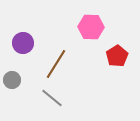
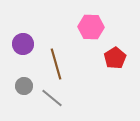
purple circle: moved 1 px down
red pentagon: moved 2 px left, 2 px down
brown line: rotated 48 degrees counterclockwise
gray circle: moved 12 px right, 6 px down
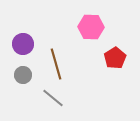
gray circle: moved 1 px left, 11 px up
gray line: moved 1 px right
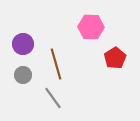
gray line: rotated 15 degrees clockwise
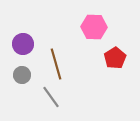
pink hexagon: moved 3 px right
gray circle: moved 1 px left
gray line: moved 2 px left, 1 px up
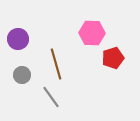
pink hexagon: moved 2 px left, 6 px down
purple circle: moved 5 px left, 5 px up
red pentagon: moved 2 px left; rotated 15 degrees clockwise
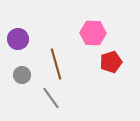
pink hexagon: moved 1 px right
red pentagon: moved 2 px left, 4 px down
gray line: moved 1 px down
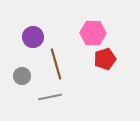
purple circle: moved 15 px right, 2 px up
red pentagon: moved 6 px left, 3 px up
gray circle: moved 1 px down
gray line: moved 1 px left, 1 px up; rotated 65 degrees counterclockwise
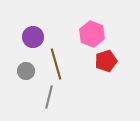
pink hexagon: moved 1 px left, 1 px down; rotated 20 degrees clockwise
red pentagon: moved 1 px right, 2 px down
gray circle: moved 4 px right, 5 px up
gray line: moved 1 px left; rotated 65 degrees counterclockwise
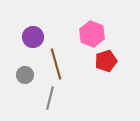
gray circle: moved 1 px left, 4 px down
gray line: moved 1 px right, 1 px down
